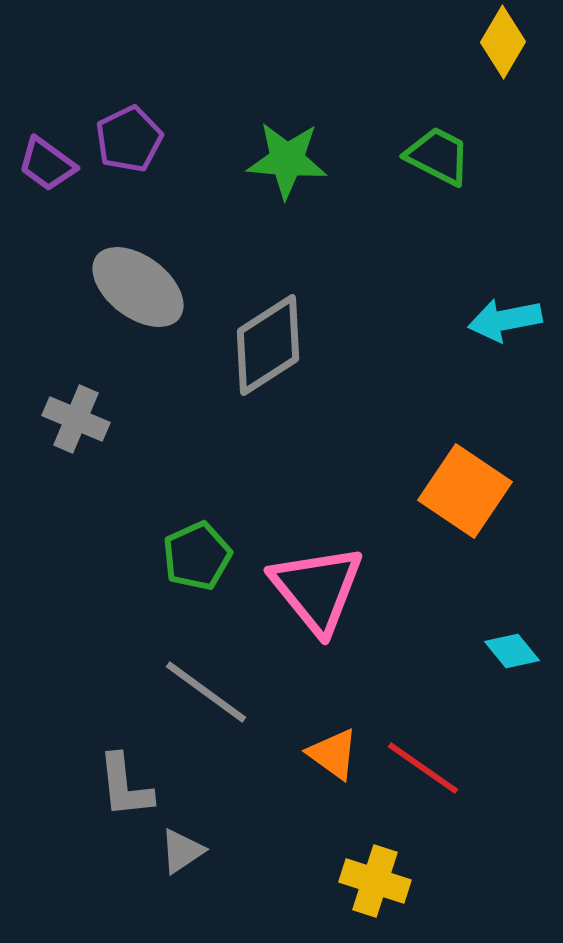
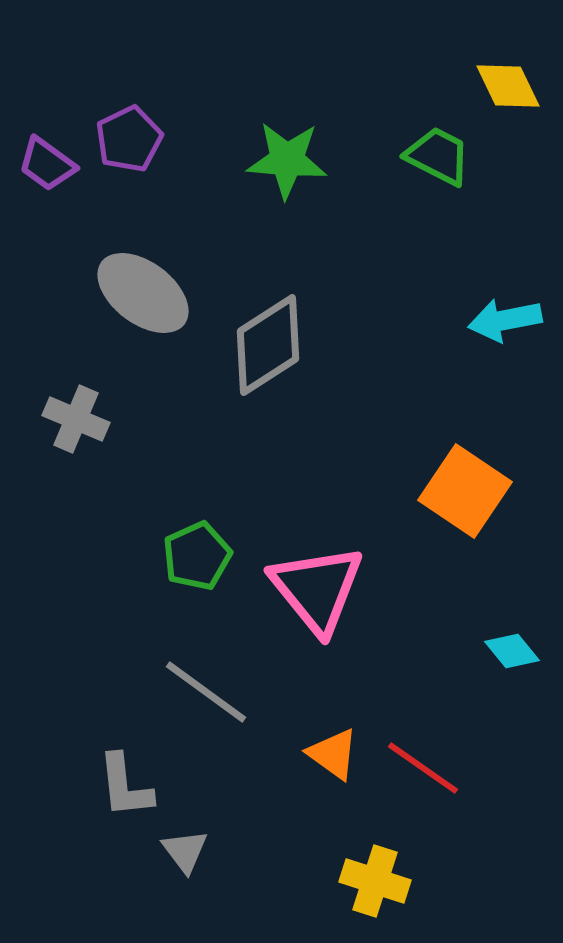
yellow diamond: moved 5 px right, 44 px down; rotated 56 degrees counterclockwise
gray ellipse: moved 5 px right, 6 px down
gray triangle: moved 3 px right; rotated 33 degrees counterclockwise
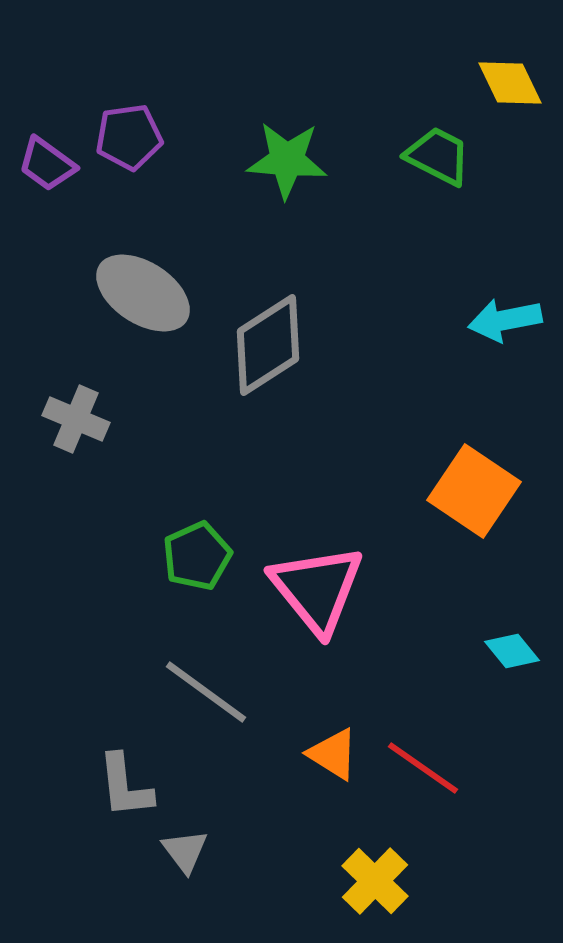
yellow diamond: moved 2 px right, 3 px up
purple pentagon: moved 2 px up; rotated 18 degrees clockwise
gray ellipse: rotated 4 degrees counterclockwise
orange square: moved 9 px right
orange triangle: rotated 4 degrees counterclockwise
yellow cross: rotated 26 degrees clockwise
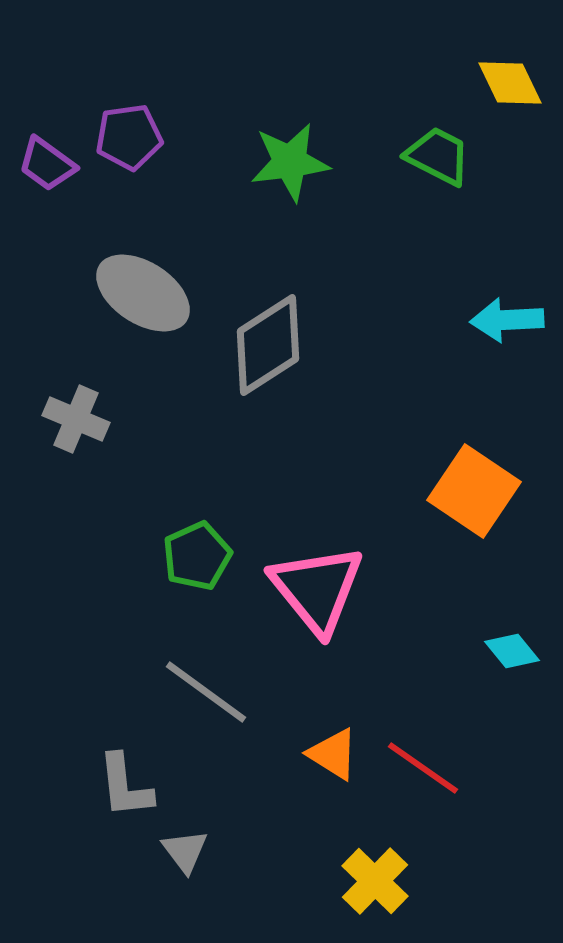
green star: moved 3 px right, 2 px down; rotated 12 degrees counterclockwise
cyan arrow: moved 2 px right; rotated 8 degrees clockwise
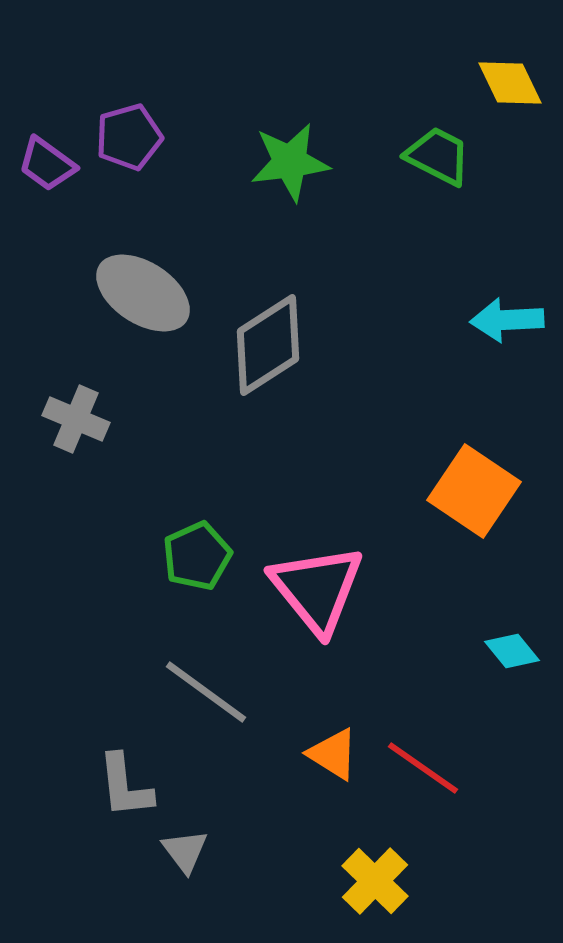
purple pentagon: rotated 8 degrees counterclockwise
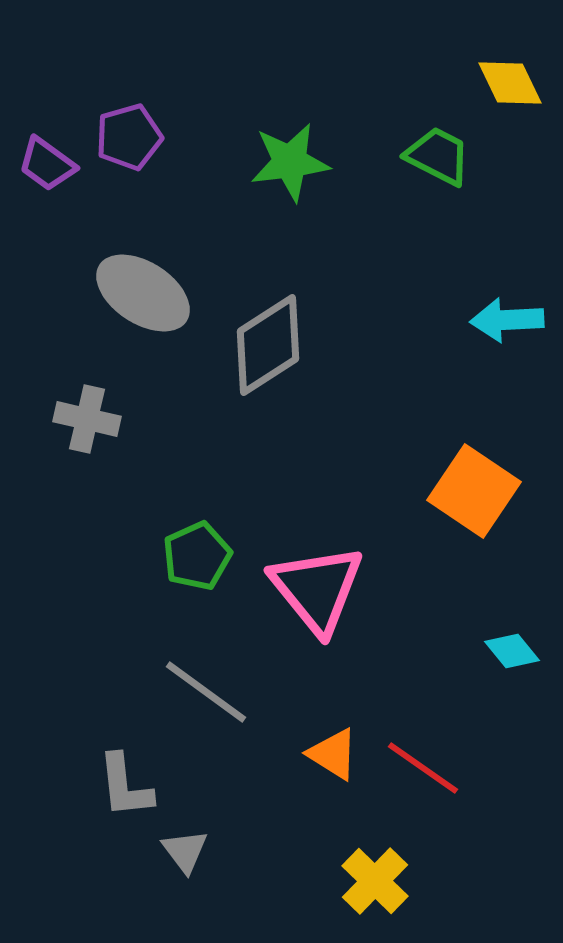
gray cross: moved 11 px right; rotated 10 degrees counterclockwise
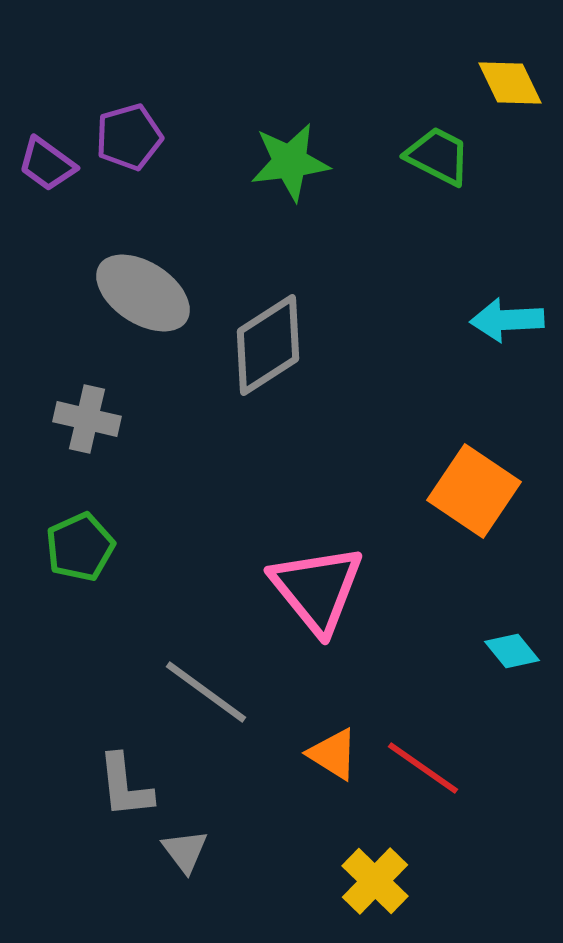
green pentagon: moved 117 px left, 9 px up
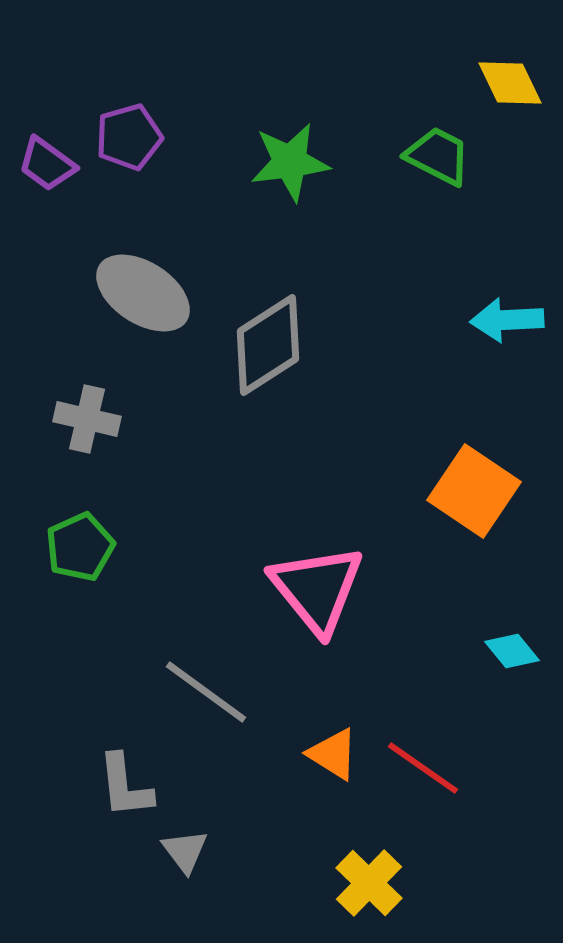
yellow cross: moved 6 px left, 2 px down
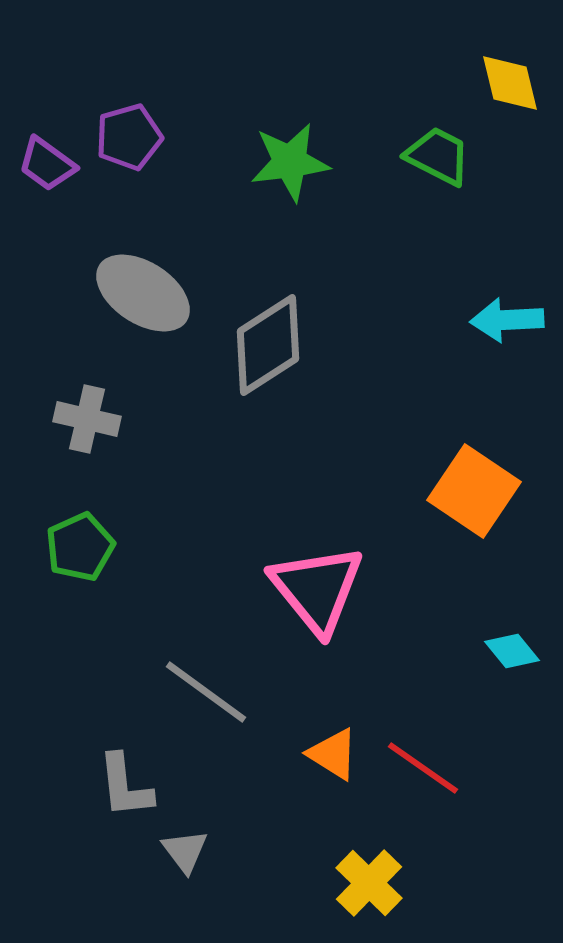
yellow diamond: rotated 12 degrees clockwise
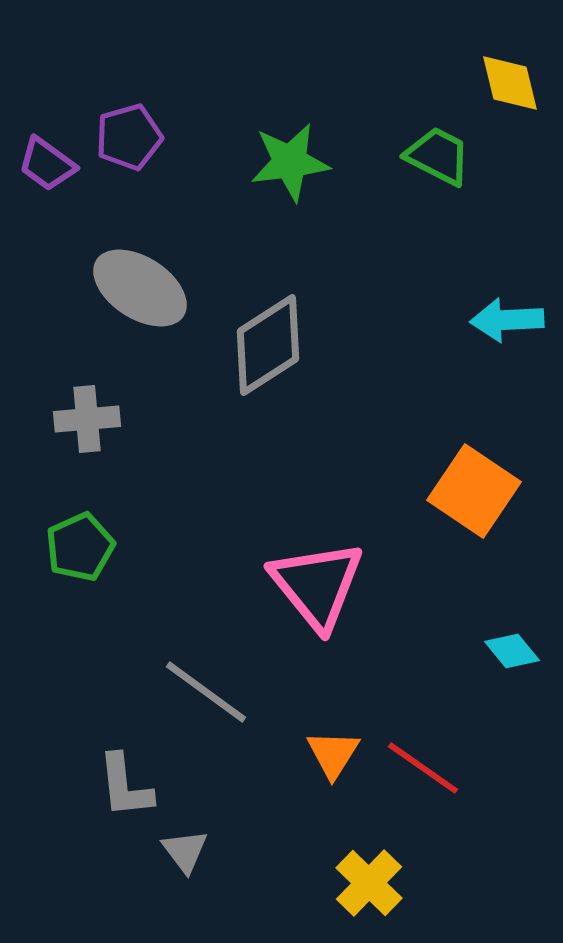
gray ellipse: moved 3 px left, 5 px up
gray cross: rotated 18 degrees counterclockwise
pink triangle: moved 4 px up
orange triangle: rotated 30 degrees clockwise
